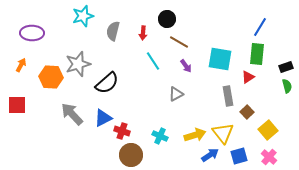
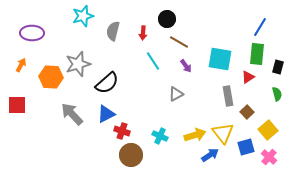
black rectangle: moved 8 px left; rotated 56 degrees counterclockwise
green semicircle: moved 10 px left, 8 px down
blue triangle: moved 3 px right, 4 px up
blue square: moved 7 px right, 9 px up
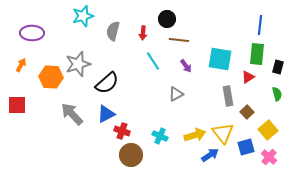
blue line: moved 2 px up; rotated 24 degrees counterclockwise
brown line: moved 2 px up; rotated 24 degrees counterclockwise
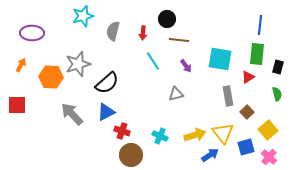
gray triangle: rotated 14 degrees clockwise
blue triangle: moved 2 px up
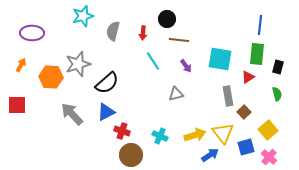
brown square: moved 3 px left
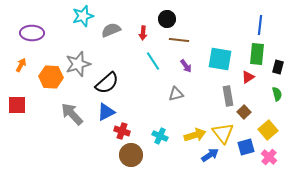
gray semicircle: moved 2 px left, 1 px up; rotated 54 degrees clockwise
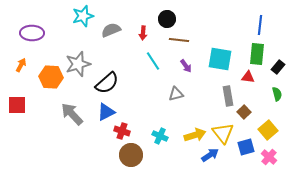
black rectangle: rotated 24 degrees clockwise
red triangle: rotated 40 degrees clockwise
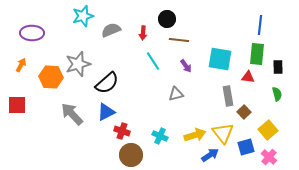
black rectangle: rotated 40 degrees counterclockwise
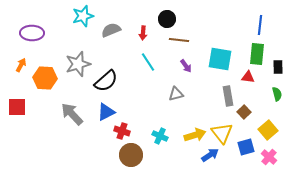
cyan line: moved 5 px left, 1 px down
orange hexagon: moved 6 px left, 1 px down
black semicircle: moved 1 px left, 2 px up
red square: moved 2 px down
yellow triangle: moved 1 px left
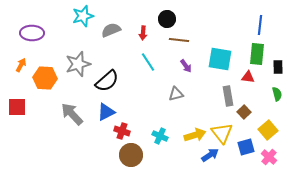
black semicircle: moved 1 px right
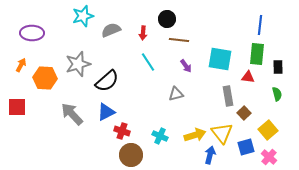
brown square: moved 1 px down
blue arrow: rotated 42 degrees counterclockwise
